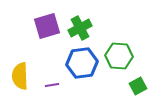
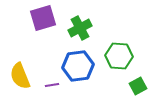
purple square: moved 4 px left, 8 px up
blue hexagon: moved 4 px left, 3 px down
yellow semicircle: rotated 20 degrees counterclockwise
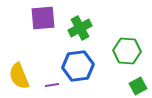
purple square: rotated 12 degrees clockwise
green hexagon: moved 8 px right, 5 px up
yellow semicircle: moved 1 px left
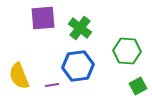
green cross: rotated 25 degrees counterclockwise
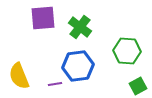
green cross: moved 1 px up
purple line: moved 3 px right, 1 px up
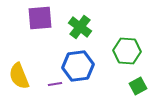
purple square: moved 3 px left
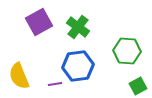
purple square: moved 1 px left, 4 px down; rotated 24 degrees counterclockwise
green cross: moved 2 px left
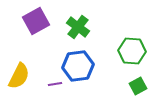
purple square: moved 3 px left, 1 px up
green hexagon: moved 5 px right
yellow semicircle: rotated 132 degrees counterclockwise
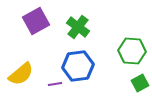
yellow semicircle: moved 2 px right, 2 px up; rotated 24 degrees clockwise
green square: moved 2 px right, 3 px up
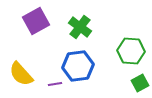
green cross: moved 2 px right
green hexagon: moved 1 px left
yellow semicircle: rotated 88 degrees clockwise
